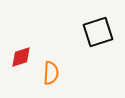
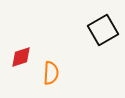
black square: moved 5 px right, 2 px up; rotated 12 degrees counterclockwise
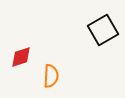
orange semicircle: moved 3 px down
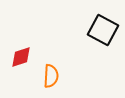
black square: rotated 32 degrees counterclockwise
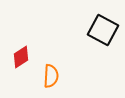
red diamond: rotated 15 degrees counterclockwise
